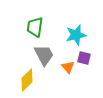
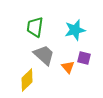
cyan star: moved 1 px left, 5 px up
gray trapezoid: rotated 20 degrees counterclockwise
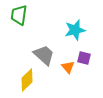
green trapezoid: moved 16 px left, 12 px up
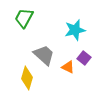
green trapezoid: moved 5 px right, 3 px down; rotated 20 degrees clockwise
purple square: rotated 24 degrees clockwise
orange triangle: rotated 24 degrees counterclockwise
yellow diamond: moved 2 px up; rotated 30 degrees counterclockwise
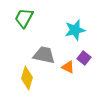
gray trapezoid: rotated 30 degrees counterclockwise
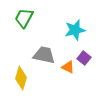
yellow diamond: moved 6 px left
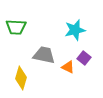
green trapezoid: moved 8 px left, 9 px down; rotated 115 degrees counterclockwise
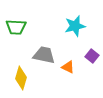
cyan star: moved 4 px up
purple square: moved 8 px right, 2 px up
